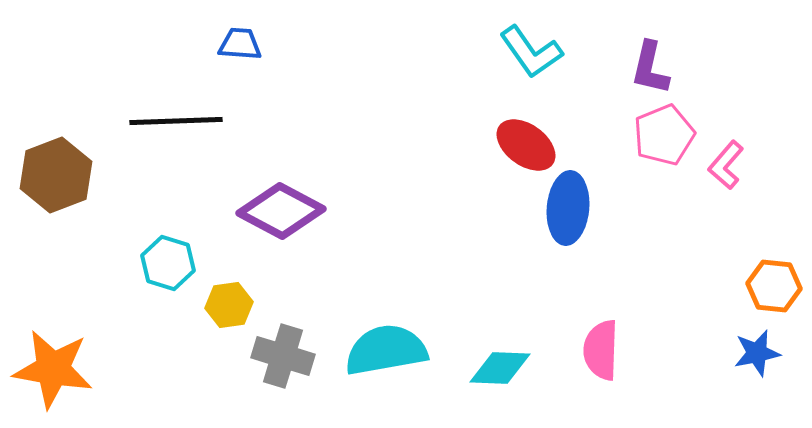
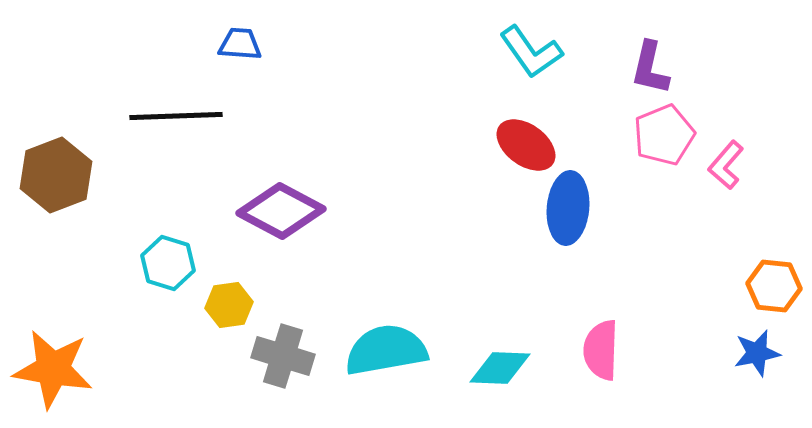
black line: moved 5 px up
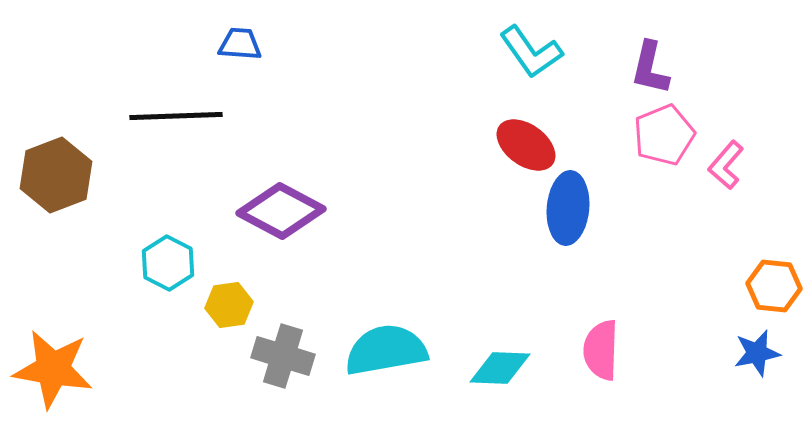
cyan hexagon: rotated 10 degrees clockwise
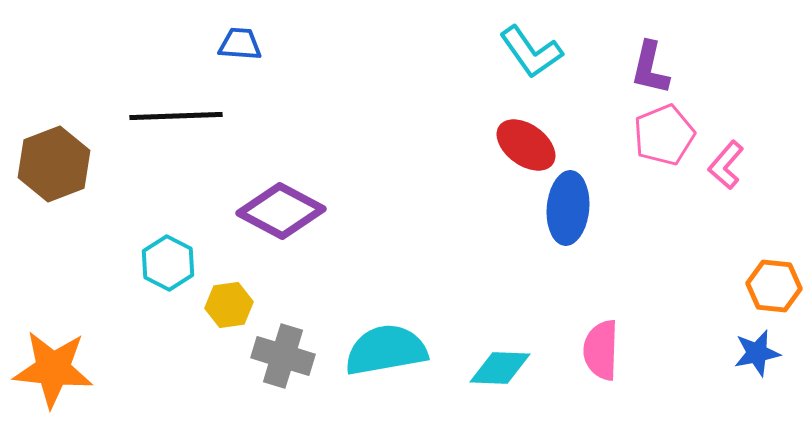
brown hexagon: moved 2 px left, 11 px up
orange star: rotated 4 degrees counterclockwise
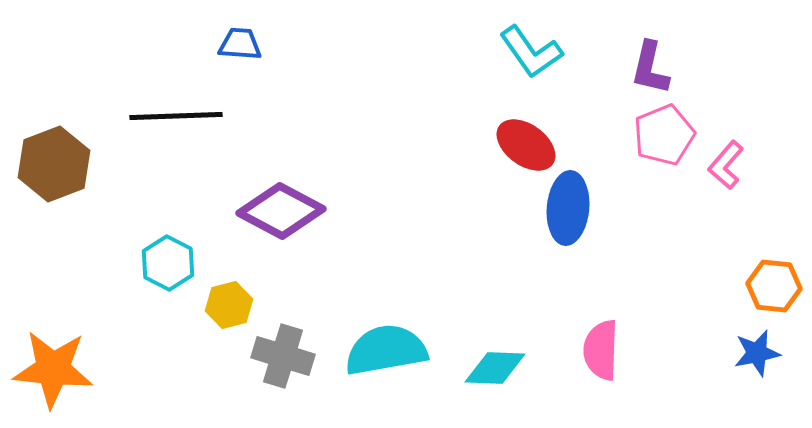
yellow hexagon: rotated 6 degrees counterclockwise
cyan diamond: moved 5 px left
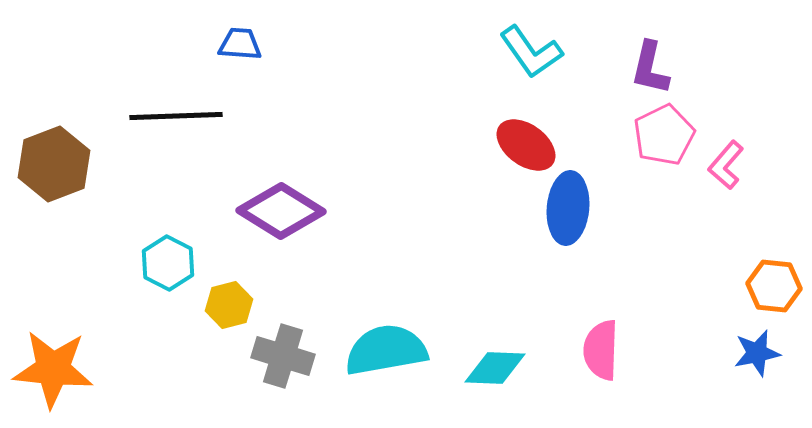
pink pentagon: rotated 4 degrees counterclockwise
purple diamond: rotated 4 degrees clockwise
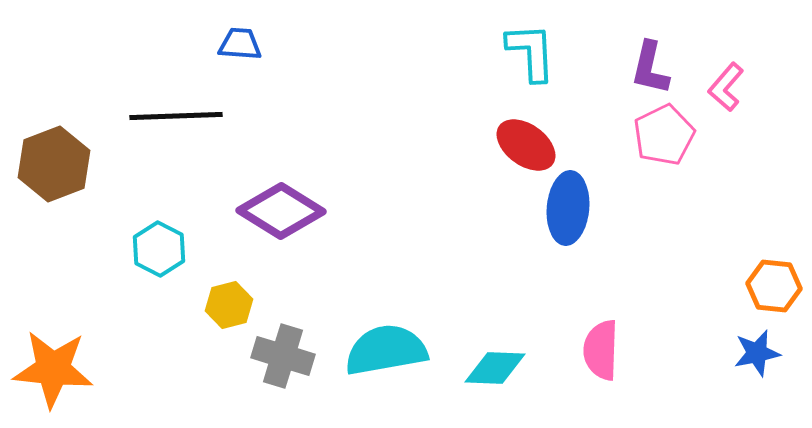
cyan L-shape: rotated 148 degrees counterclockwise
pink L-shape: moved 78 px up
cyan hexagon: moved 9 px left, 14 px up
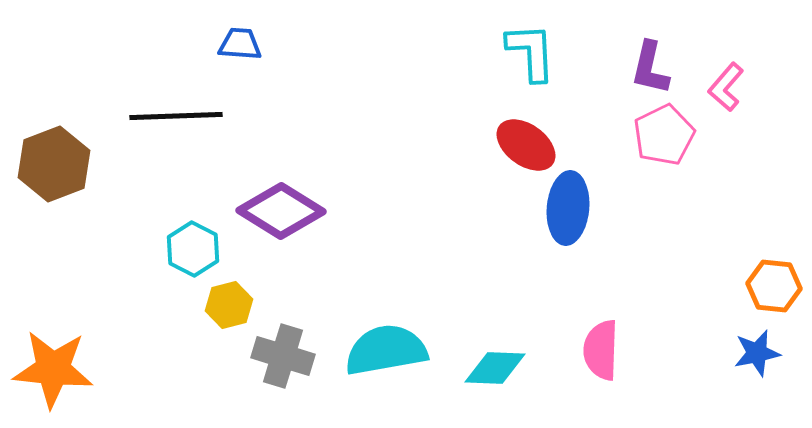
cyan hexagon: moved 34 px right
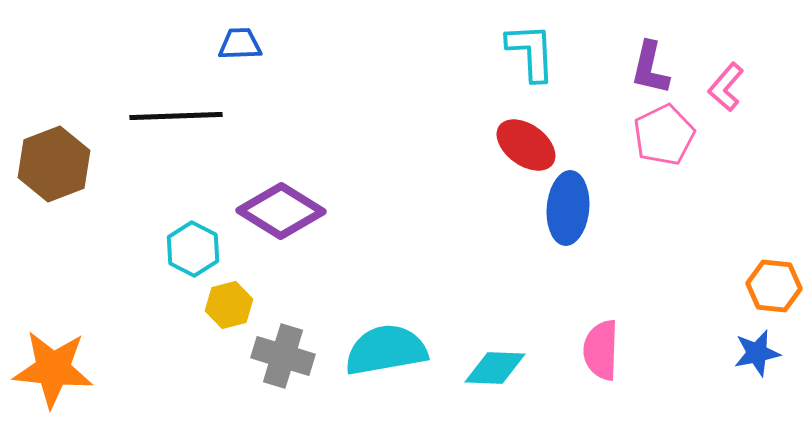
blue trapezoid: rotated 6 degrees counterclockwise
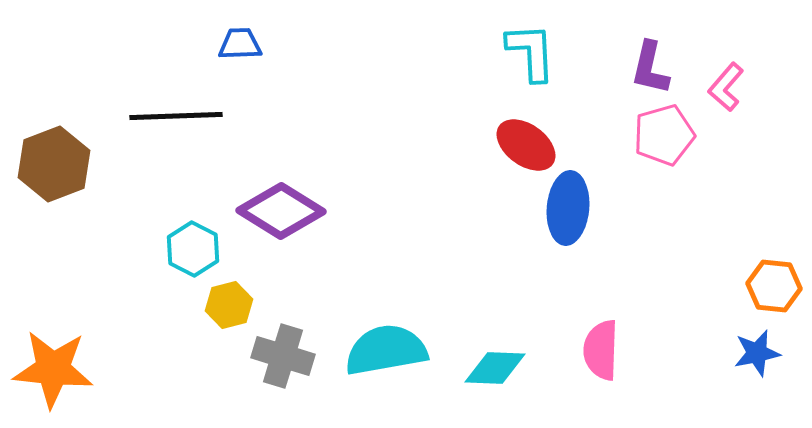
pink pentagon: rotated 10 degrees clockwise
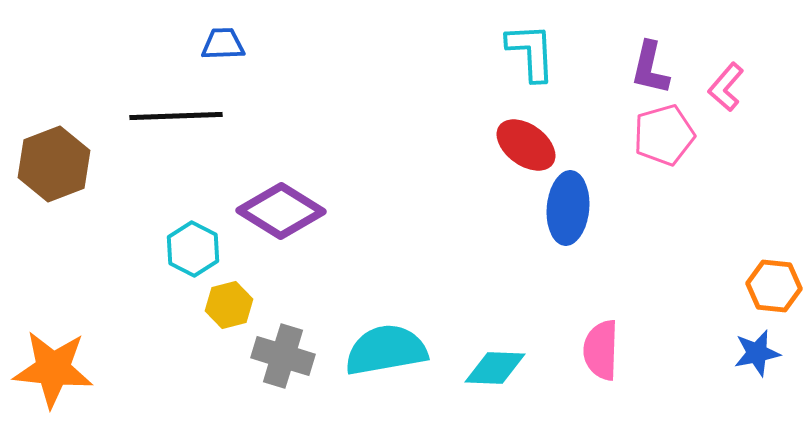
blue trapezoid: moved 17 px left
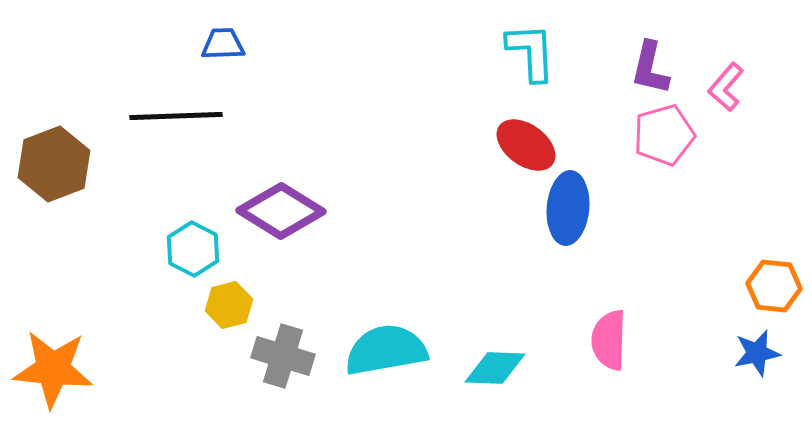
pink semicircle: moved 8 px right, 10 px up
